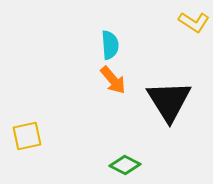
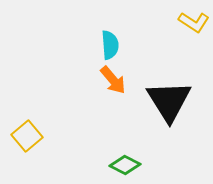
yellow square: rotated 28 degrees counterclockwise
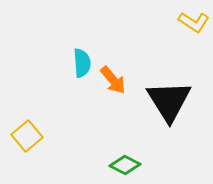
cyan semicircle: moved 28 px left, 18 px down
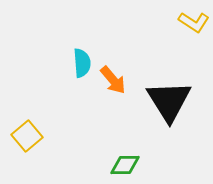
green diamond: rotated 28 degrees counterclockwise
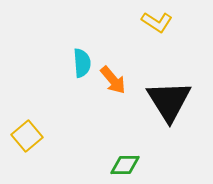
yellow L-shape: moved 37 px left
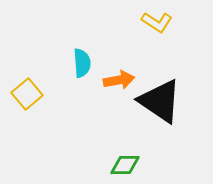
orange arrow: moved 6 px right; rotated 60 degrees counterclockwise
black triangle: moved 9 px left; rotated 24 degrees counterclockwise
yellow square: moved 42 px up
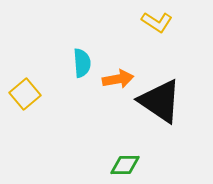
orange arrow: moved 1 px left, 1 px up
yellow square: moved 2 px left
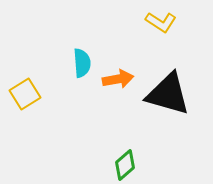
yellow L-shape: moved 4 px right
yellow square: rotated 8 degrees clockwise
black triangle: moved 8 px right, 7 px up; rotated 18 degrees counterclockwise
green diamond: rotated 40 degrees counterclockwise
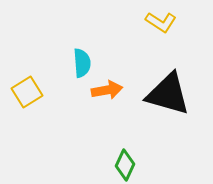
orange arrow: moved 11 px left, 11 px down
yellow square: moved 2 px right, 2 px up
green diamond: rotated 24 degrees counterclockwise
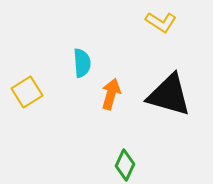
orange arrow: moved 4 px right, 4 px down; rotated 64 degrees counterclockwise
black triangle: moved 1 px right, 1 px down
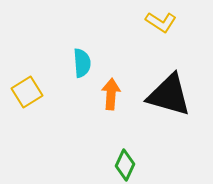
orange arrow: rotated 12 degrees counterclockwise
